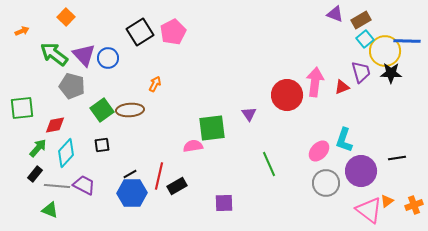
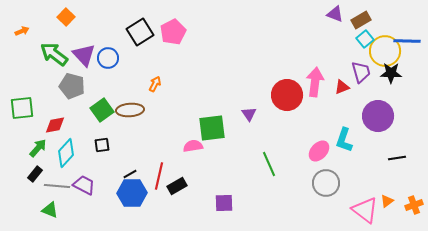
purple circle at (361, 171): moved 17 px right, 55 px up
pink triangle at (369, 210): moved 4 px left
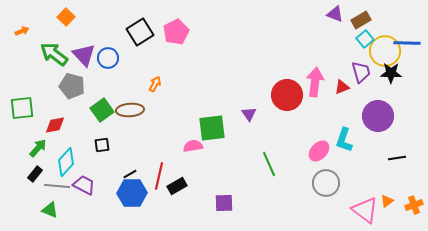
pink pentagon at (173, 32): moved 3 px right
blue line at (407, 41): moved 2 px down
cyan diamond at (66, 153): moved 9 px down
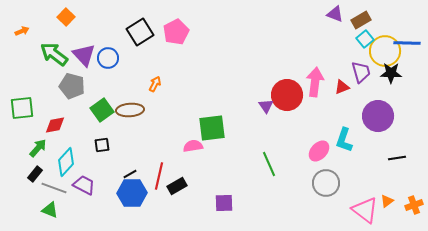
purple triangle at (249, 114): moved 17 px right, 8 px up
gray line at (57, 186): moved 3 px left, 2 px down; rotated 15 degrees clockwise
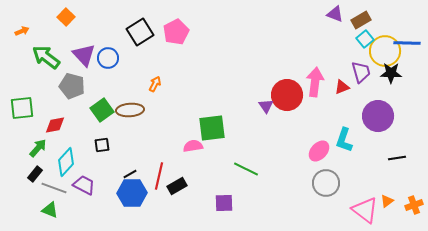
green arrow at (54, 54): moved 8 px left, 3 px down
green line at (269, 164): moved 23 px left, 5 px down; rotated 40 degrees counterclockwise
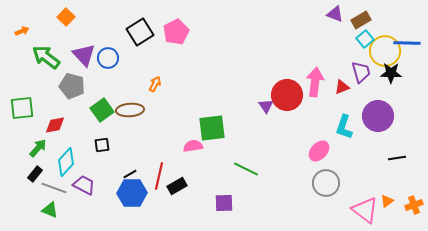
cyan L-shape at (344, 140): moved 13 px up
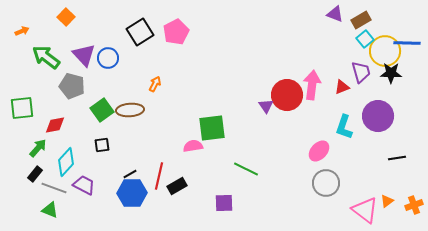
pink arrow at (315, 82): moved 3 px left, 3 px down
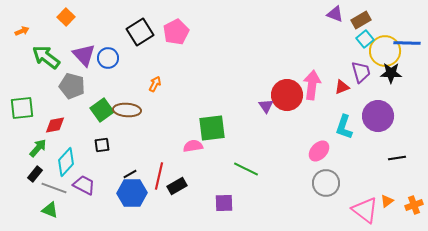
brown ellipse at (130, 110): moved 3 px left; rotated 8 degrees clockwise
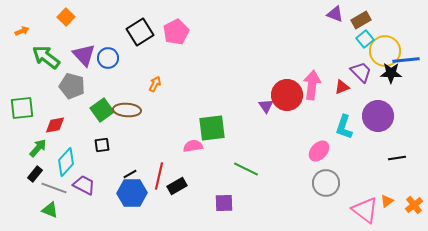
blue line at (407, 43): moved 1 px left, 17 px down; rotated 8 degrees counterclockwise
purple trapezoid at (361, 72): rotated 30 degrees counterclockwise
orange cross at (414, 205): rotated 18 degrees counterclockwise
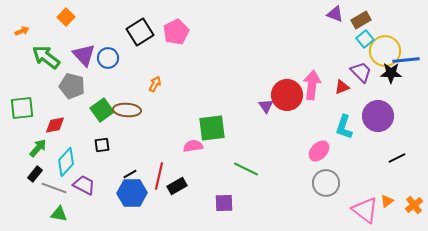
black line at (397, 158): rotated 18 degrees counterclockwise
green triangle at (50, 210): moved 9 px right, 4 px down; rotated 12 degrees counterclockwise
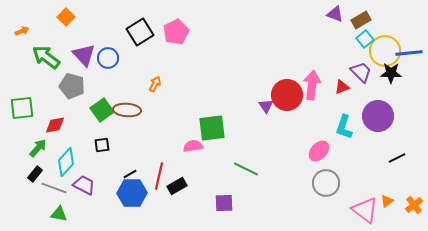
blue line at (406, 60): moved 3 px right, 7 px up
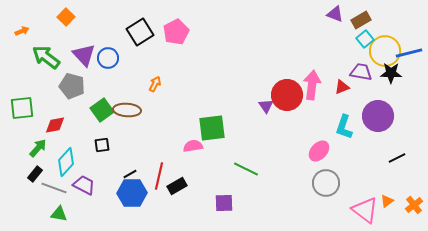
blue line at (409, 53): rotated 8 degrees counterclockwise
purple trapezoid at (361, 72): rotated 35 degrees counterclockwise
